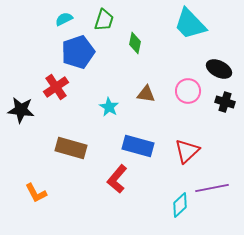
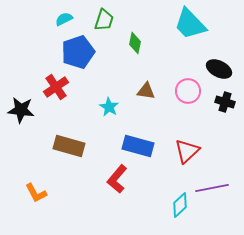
brown triangle: moved 3 px up
brown rectangle: moved 2 px left, 2 px up
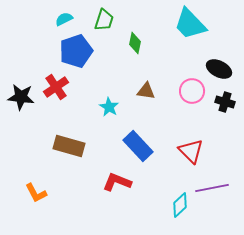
blue pentagon: moved 2 px left, 1 px up
pink circle: moved 4 px right
black star: moved 13 px up
blue rectangle: rotated 32 degrees clockwise
red triangle: moved 4 px right; rotated 32 degrees counterclockwise
red L-shape: moved 3 px down; rotated 72 degrees clockwise
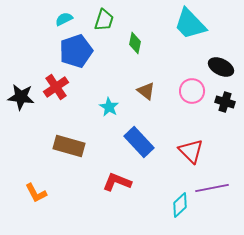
black ellipse: moved 2 px right, 2 px up
brown triangle: rotated 30 degrees clockwise
blue rectangle: moved 1 px right, 4 px up
